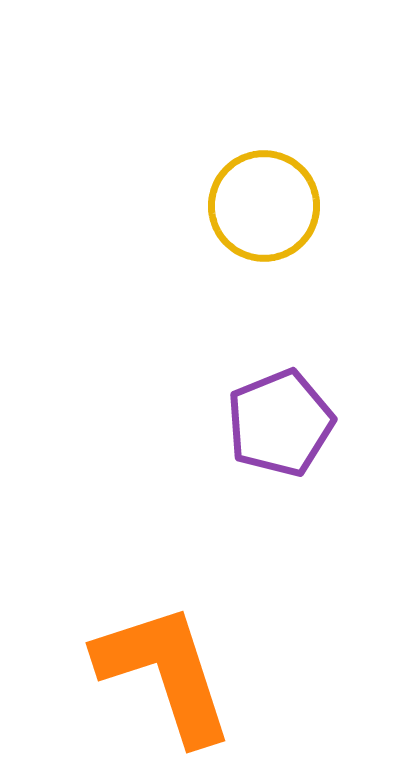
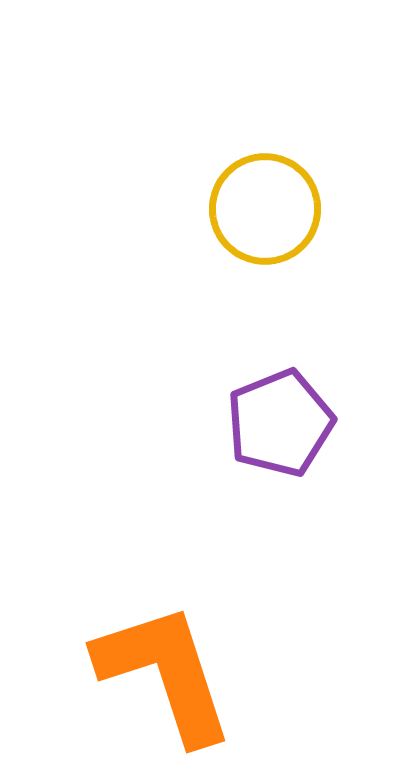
yellow circle: moved 1 px right, 3 px down
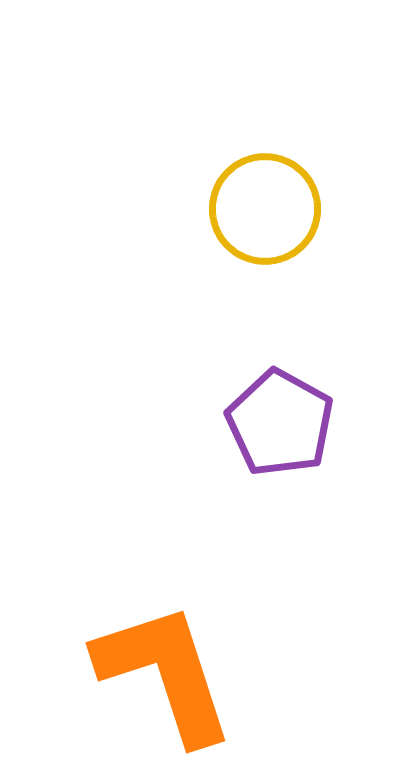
purple pentagon: rotated 21 degrees counterclockwise
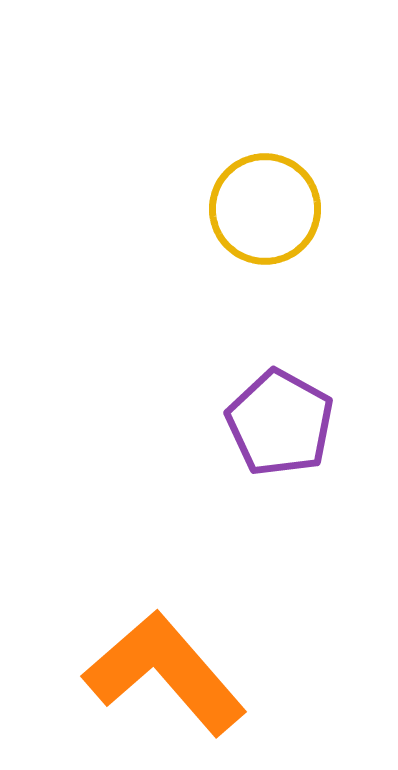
orange L-shape: rotated 23 degrees counterclockwise
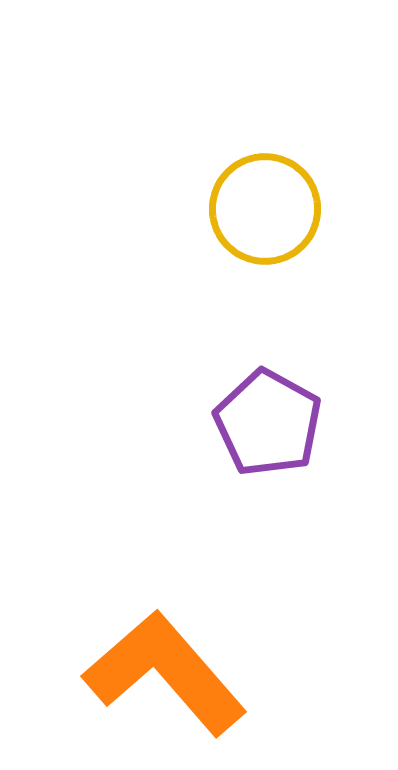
purple pentagon: moved 12 px left
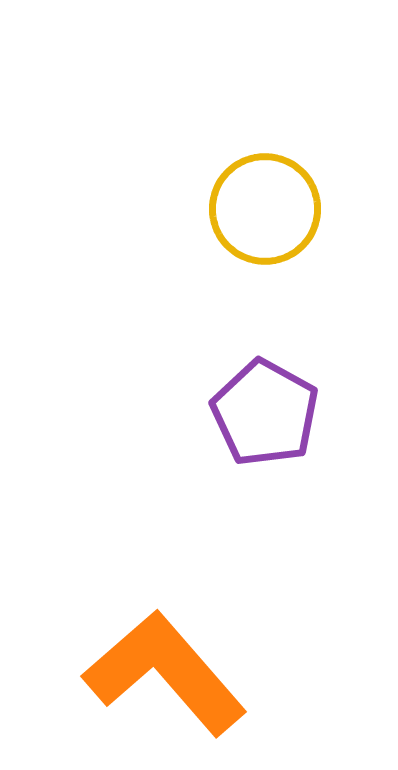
purple pentagon: moved 3 px left, 10 px up
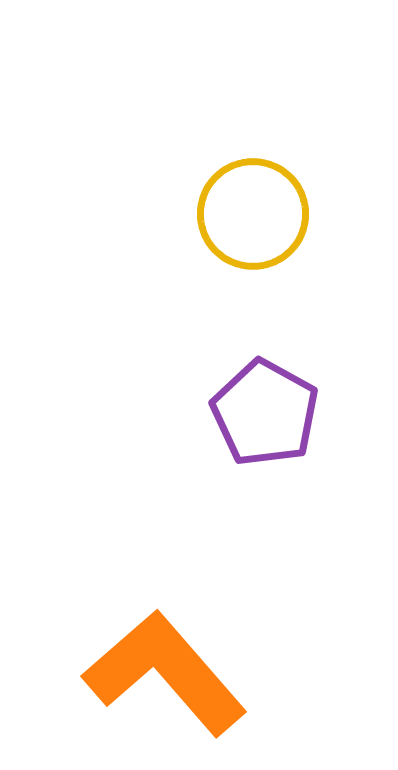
yellow circle: moved 12 px left, 5 px down
